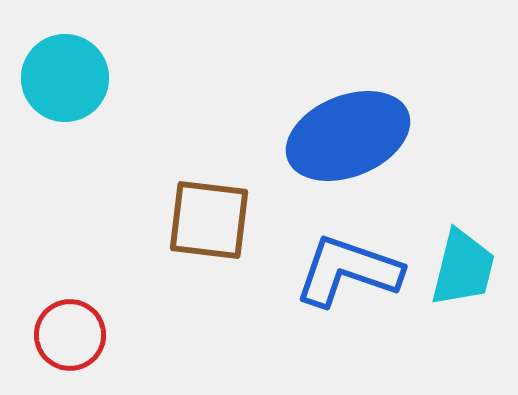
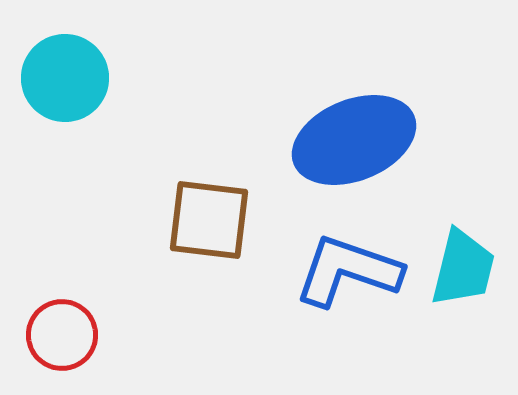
blue ellipse: moved 6 px right, 4 px down
red circle: moved 8 px left
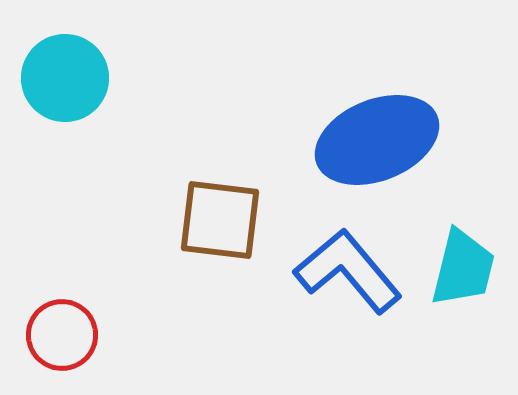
blue ellipse: moved 23 px right
brown square: moved 11 px right
blue L-shape: rotated 31 degrees clockwise
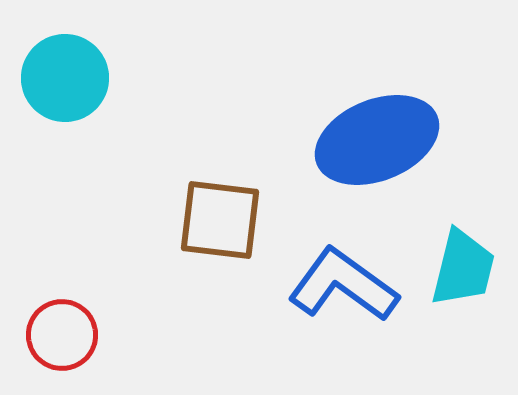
blue L-shape: moved 5 px left, 14 px down; rotated 14 degrees counterclockwise
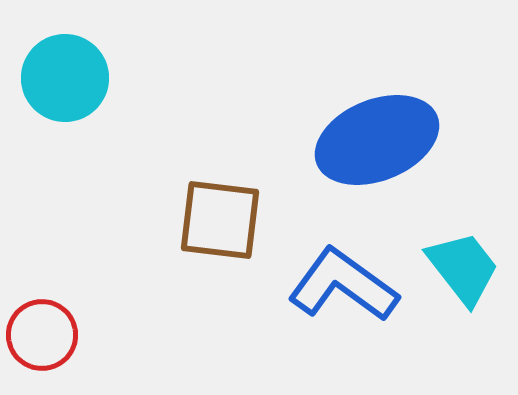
cyan trapezoid: rotated 52 degrees counterclockwise
red circle: moved 20 px left
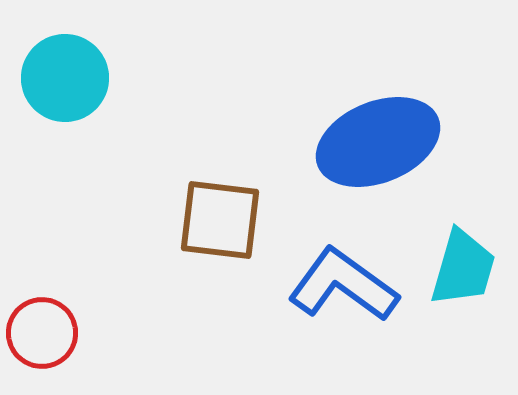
blue ellipse: moved 1 px right, 2 px down
cyan trapezoid: rotated 54 degrees clockwise
red circle: moved 2 px up
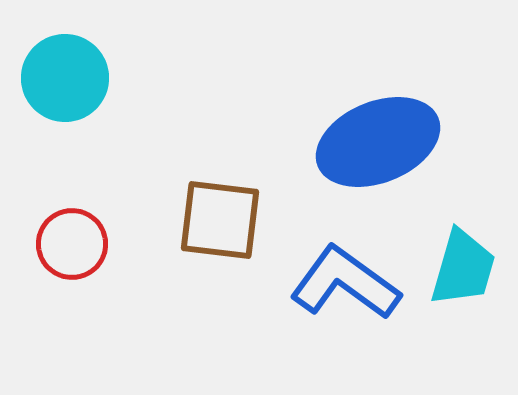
blue L-shape: moved 2 px right, 2 px up
red circle: moved 30 px right, 89 px up
